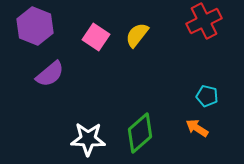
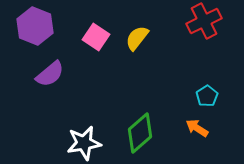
yellow semicircle: moved 3 px down
cyan pentagon: rotated 25 degrees clockwise
white star: moved 4 px left, 4 px down; rotated 12 degrees counterclockwise
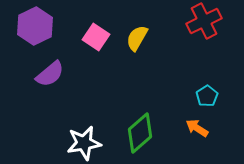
purple hexagon: rotated 12 degrees clockwise
yellow semicircle: rotated 8 degrees counterclockwise
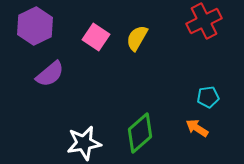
cyan pentagon: moved 1 px right, 1 px down; rotated 25 degrees clockwise
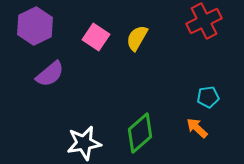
orange arrow: rotated 10 degrees clockwise
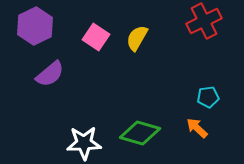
green diamond: rotated 57 degrees clockwise
white star: rotated 8 degrees clockwise
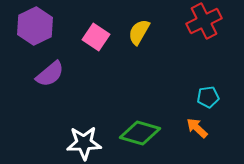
yellow semicircle: moved 2 px right, 6 px up
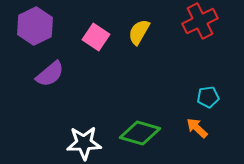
red cross: moved 4 px left
